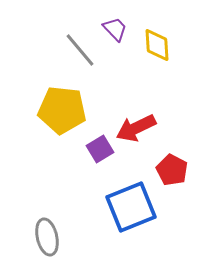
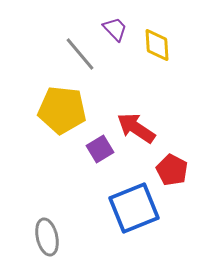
gray line: moved 4 px down
red arrow: rotated 60 degrees clockwise
blue square: moved 3 px right, 1 px down
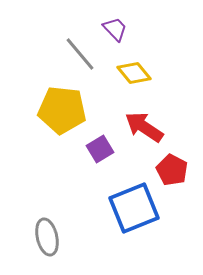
yellow diamond: moved 23 px left, 28 px down; rotated 36 degrees counterclockwise
red arrow: moved 8 px right, 1 px up
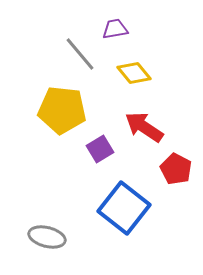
purple trapezoid: rotated 56 degrees counterclockwise
red pentagon: moved 4 px right, 1 px up
blue square: moved 10 px left; rotated 30 degrees counterclockwise
gray ellipse: rotated 63 degrees counterclockwise
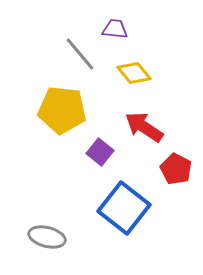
purple trapezoid: rotated 16 degrees clockwise
purple square: moved 3 px down; rotated 20 degrees counterclockwise
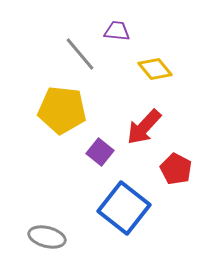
purple trapezoid: moved 2 px right, 2 px down
yellow diamond: moved 21 px right, 4 px up
red arrow: rotated 81 degrees counterclockwise
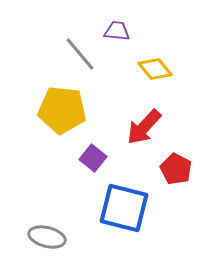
purple square: moved 7 px left, 6 px down
blue square: rotated 24 degrees counterclockwise
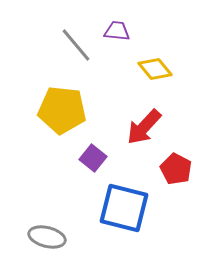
gray line: moved 4 px left, 9 px up
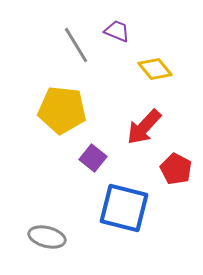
purple trapezoid: rotated 16 degrees clockwise
gray line: rotated 9 degrees clockwise
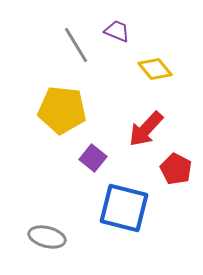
red arrow: moved 2 px right, 2 px down
